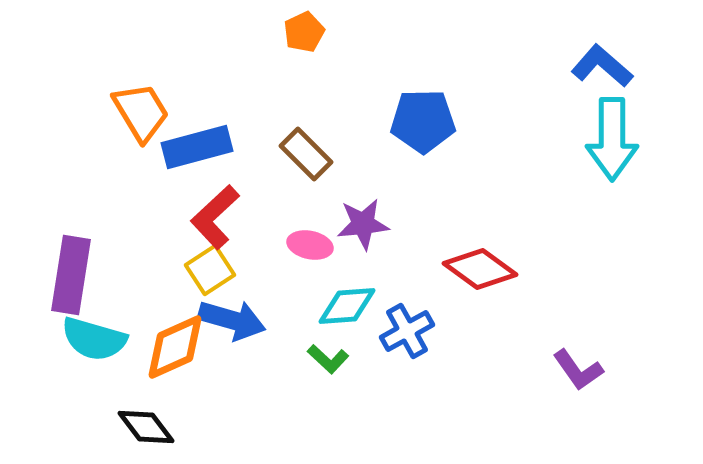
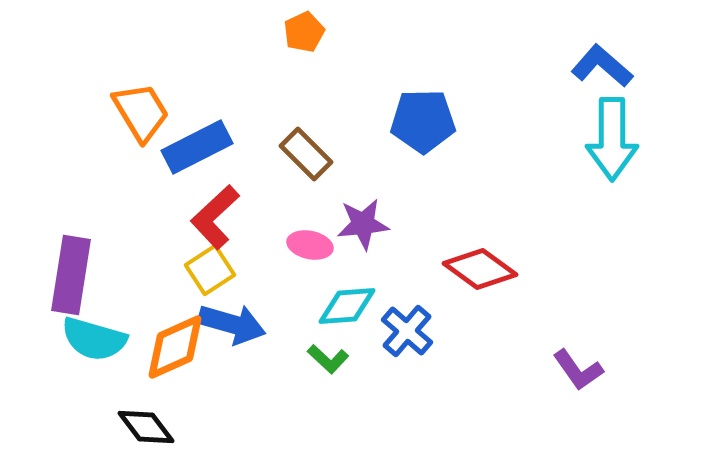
blue rectangle: rotated 12 degrees counterclockwise
blue arrow: moved 4 px down
blue cross: rotated 20 degrees counterclockwise
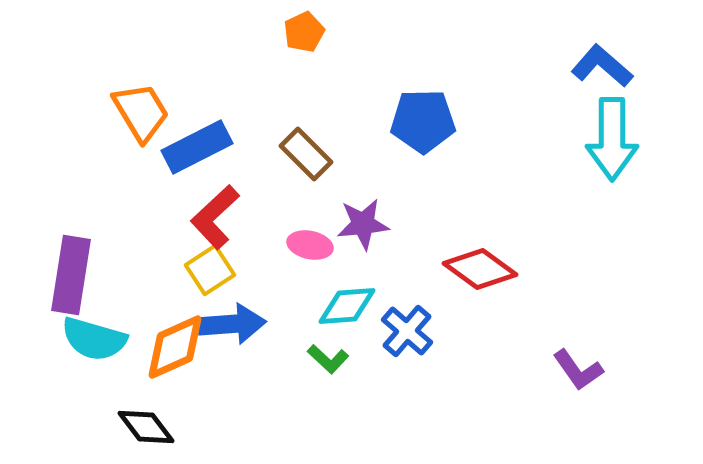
blue arrow: rotated 20 degrees counterclockwise
